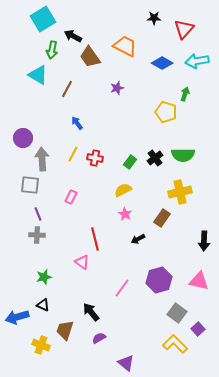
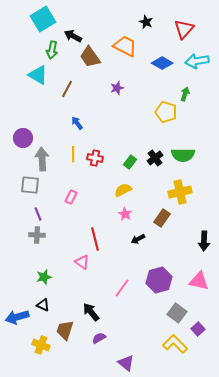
black star at (154, 18): moved 8 px left, 4 px down; rotated 24 degrees clockwise
yellow line at (73, 154): rotated 28 degrees counterclockwise
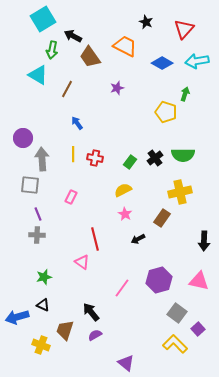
purple semicircle at (99, 338): moved 4 px left, 3 px up
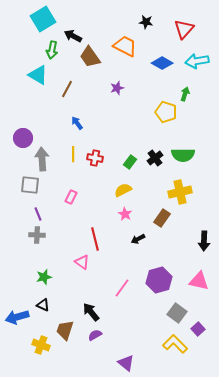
black star at (146, 22): rotated 16 degrees counterclockwise
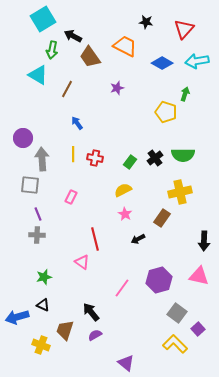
pink triangle at (199, 281): moved 5 px up
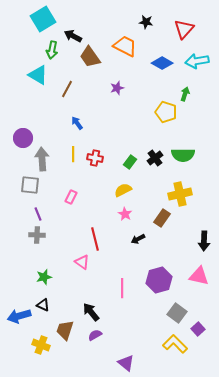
yellow cross at (180, 192): moved 2 px down
pink line at (122, 288): rotated 36 degrees counterclockwise
blue arrow at (17, 317): moved 2 px right, 1 px up
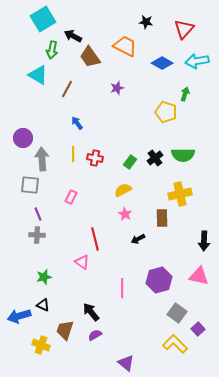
brown rectangle at (162, 218): rotated 36 degrees counterclockwise
